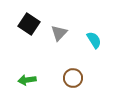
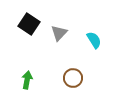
green arrow: rotated 108 degrees clockwise
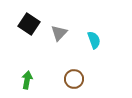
cyan semicircle: rotated 12 degrees clockwise
brown circle: moved 1 px right, 1 px down
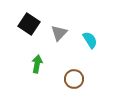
cyan semicircle: moved 4 px left; rotated 12 degrees counterclockwise
green arrow: moved 10 px right, 16 px up
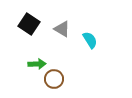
gray triangle: moved 3 px right, 4 px up; rotated 42 degrees counterclockwise
green arrow: rotated 78 degrees clockwise
brown circle: moved 20 px left
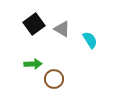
black square: moved 5 px right; rotated 20 degrees clockwise
green arrow: moved 4 px left
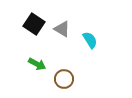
black square: rotated 20 degrees counterclockwise
green arrow: moved 4 px right; rotated 30 degrees clockwise
brown circle: moved 10 px right
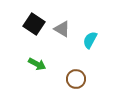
cyan semicircle: rotated 120 degrees counterclockwise
brown circle: moved 12 px right
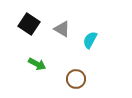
black square: moved 5 px left
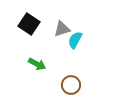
gray triangle: rotated 48 degrees counterclockwise
cyan semicircle: moved 15 px left
brown circle: moved 5 px left, 6 px down
